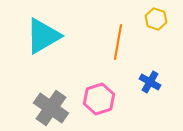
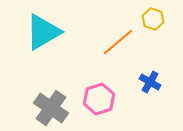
yellow hexagon: moved 3 px left
cyan triangle: moved 4 px up
orange line: rotated 40 degrees clockwise
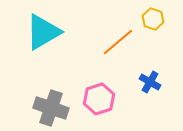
gray cross: rotated 16 degrees counterclockwise
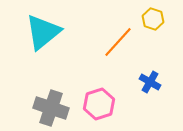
cyan triangle: rotated 9 degrees counterclockwise
orange line: rotated 8 degrees counterclockwise
pink hexagon: moved 5 px down
